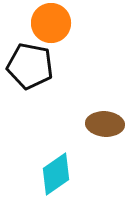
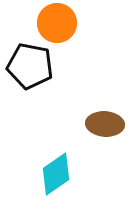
orange circle: moved 6 px right
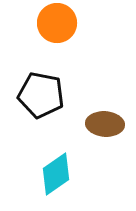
black pentagon: moved 11 px right, 29 px down
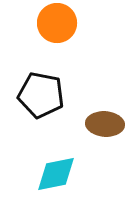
cyan diamond: rotated 24 degrees clockwise
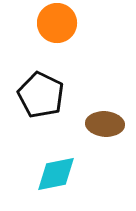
black pentagon: rotated 15 degrees clockwise
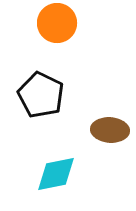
brown ellipse: moved 5 px right, 6 px down
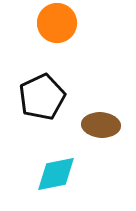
black pentagon: moved 1 px right, 2 px down; rotated 21 degrees clockwise
brown ellipse: moved 9 px left, 5 px up
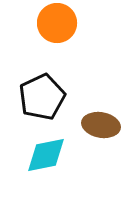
brown ellipse: rotated 6 degrees clockwise
cyan diamond: moved 10 px left, 19 px up
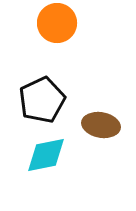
black pentagon: moved 3 px down
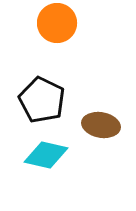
black pentagon: rotated 21 degrees counterclockwise
cyan diamond: rotated 24 degrees clockwise
